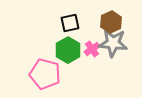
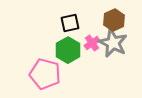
brown hexagon: moved 3 px right, 2 px up
gray star: rotated 20 degrees clockwise
pink cross: moved 6 px up
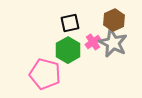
pink cross: moved 1 px right, 1 px up
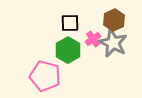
black square: rotated 12 degrees clockwise
pink cross: moved 3 px up
pink pentagon: moved 2 px down
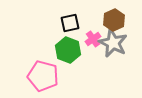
black square: rotated 12 degrees counterclockwise
green hexagon: rotated 10 degrees counterclockwise
pink pentagon: moved 2 px left
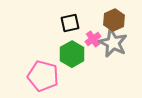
green hexagon: moved 4 px right, 4 px down; rotated 10 degrees clockwise
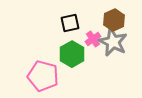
gray star: moved 1 px up
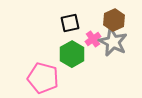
pink pentagon: moved 2 px down
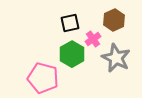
gray star: moved 3 px right, 16 px down
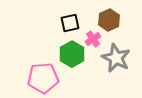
brown hexagon: moved 5 px left
pink pentagon: rotated 20 degrees counterclockwise
